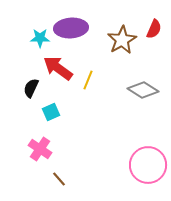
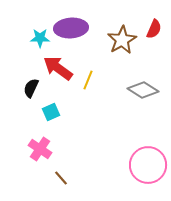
brown line: moved 2 px right, 1 px up
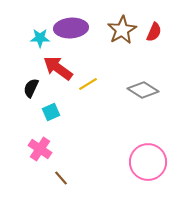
red semicircle: moved 3 px down
brown star: moved 10 px up
yellow line: moved 4 px down; rotated 36 degrees clockwise
pink circle: moved 3 px up
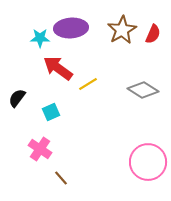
red semicircle: moved 1 px left, 2 px down
black semicircle: moved 14 px left, 10 px down; rotated 12 degrees clockwise
